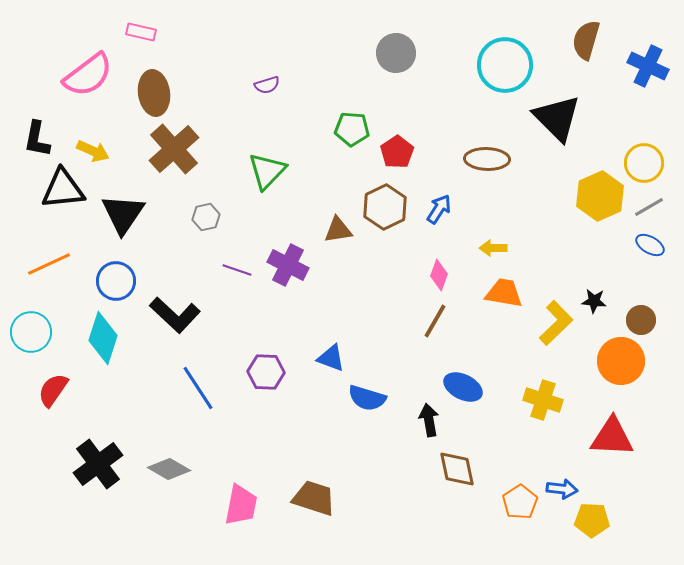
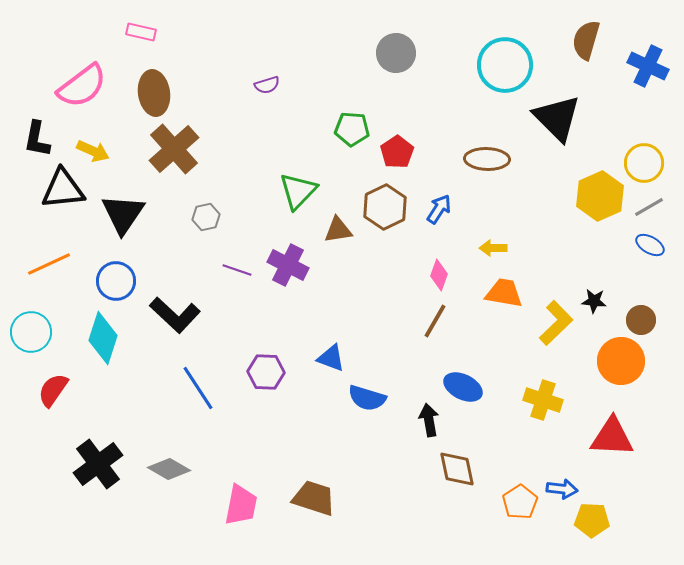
pink semicircle at (88, 75): moved 6 px left, 11 px down
green triangle at (267, 171): moved 31 px right, 20 px down
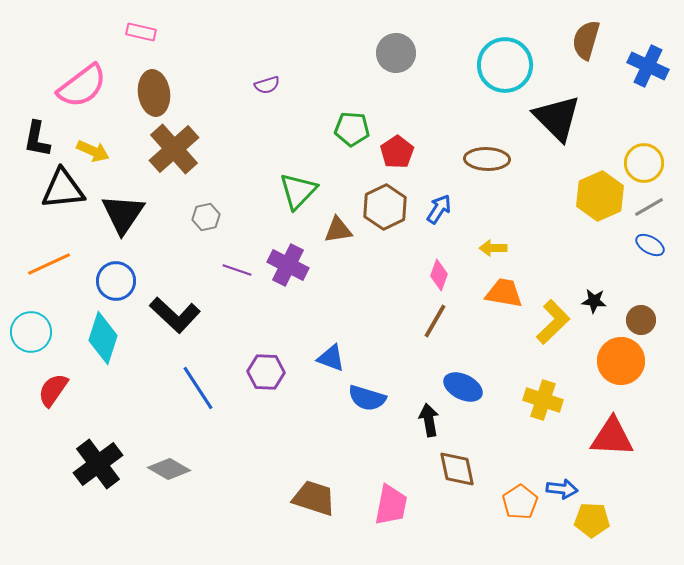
yellow L-shape at (556, 323): moved 3 px left, 1 px up
pink trapezoid at (241, 505): moved 150 px right
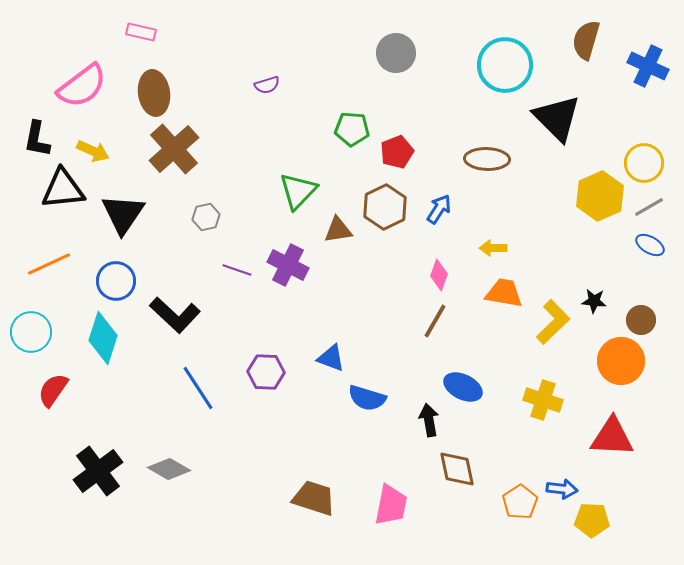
red pentagon at (397, 152): rotated 12 degrees clockwise
black cross at (98, 464): moved 7 px down
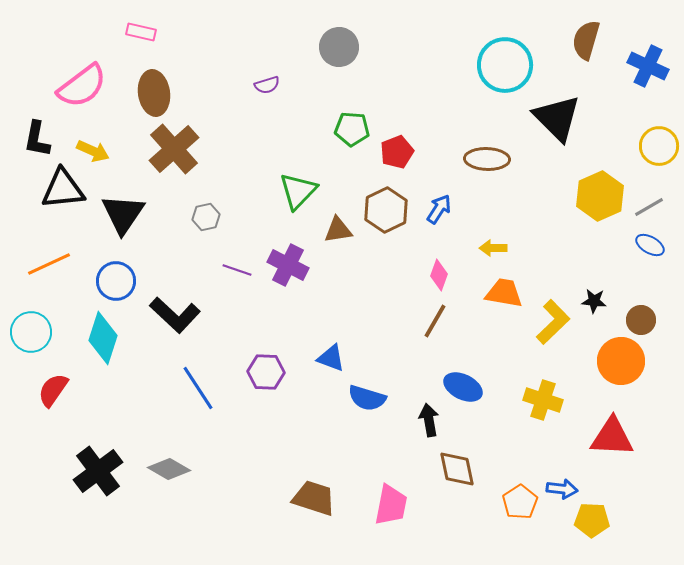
gray circle at (396, 53): moved 57 px left, 6 px up
yellow circle at (644, 163): moved 15 px right, 17 px up
brown hexagon at (385, 207): moved 1 px right, 3 px down
